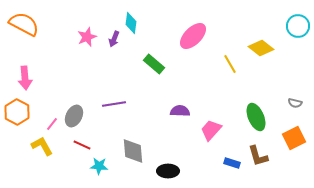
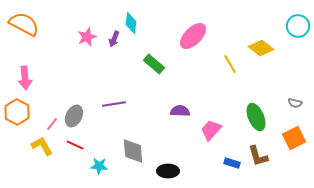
red line: moved 7 px left
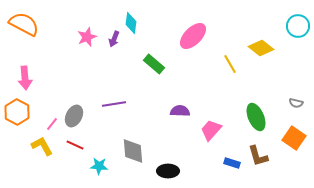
gray semicircle: moved 1 px right
orange square: rotated 30 degrees counterclockwise
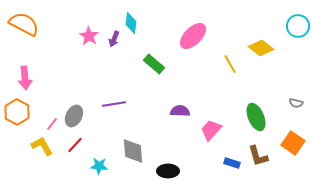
pink star: moved 2 px right, 1 px up; rotated 18 degrees counterclockwise
orange square: moved 1 px left, 5 px down
red line: rotated 72 degrees counterclockwise
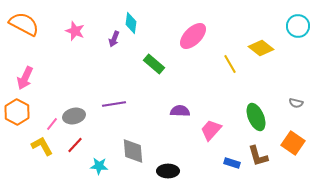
pink star: moved 14 px left, 5 px up; rotated 12 degrees counterclockwise
pink arrow: rotated 30 degrees clockwise
gray ellipse: rotated 50 degrees clockwise
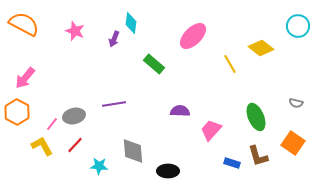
pink arrow: rotated 15 degrees clockwise
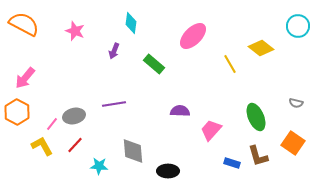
purple arrow: moved 12 px down
